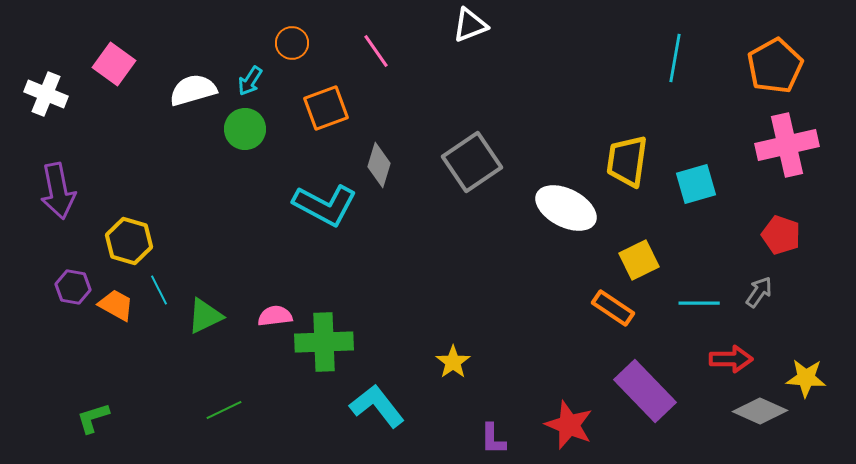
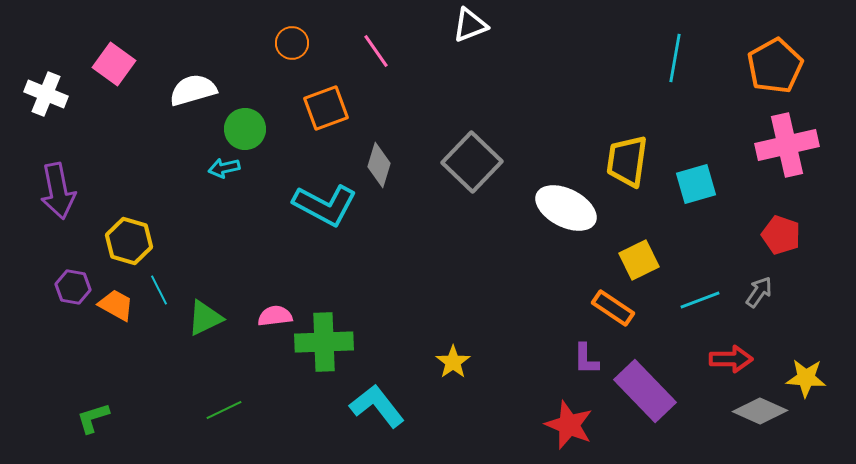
cyan arrow at (250, 81): moved 26 px left, 87 px down; rotated 44 degrees clockwise
gray square at (472, 162): rotated 12 degrees counterclockwise
cyan line at (699, 303): moved 1 px right, 3 px up; rotated 21 degrees counterclockwise
green triangle at (205, 316): moved 2 px down
purple L-shape at (493, 439): moved 93 px right, 80 px up
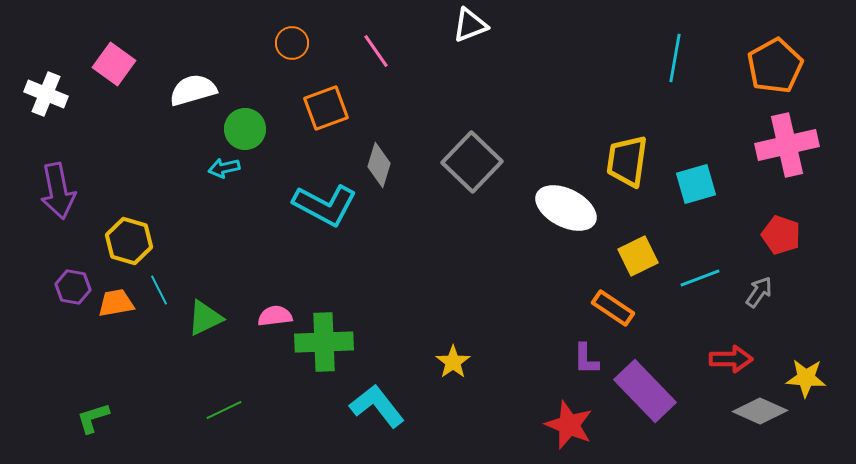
yellow square at (639, 260): moved 1 px left, 4 px up
cyan line at (700, 300): moved 22 px up
orange trapezoid at (116, 305): moved 2 px up; rotated 39 degrees counterclockwise
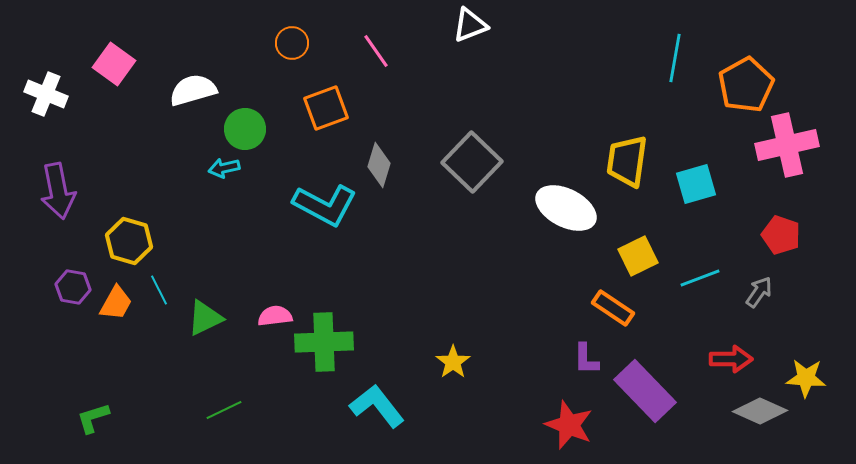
orange pentagon at (775, 66): moved 29 px left, 19 px down
orange trapezoid at (116, 303): rotated 129 degrees clockwise
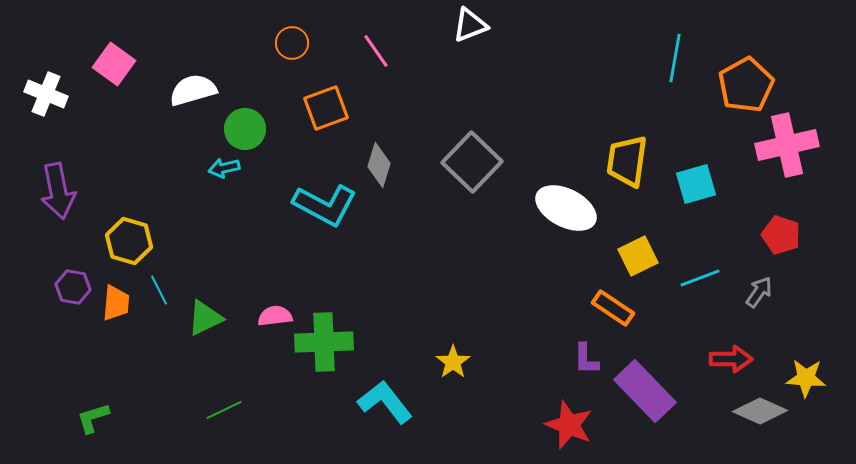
orange trapezoid at (116, 303): rotated 24 degrees counterclockwise
cyan L-shape at (377, 406): moved 8 px right, 4 px up
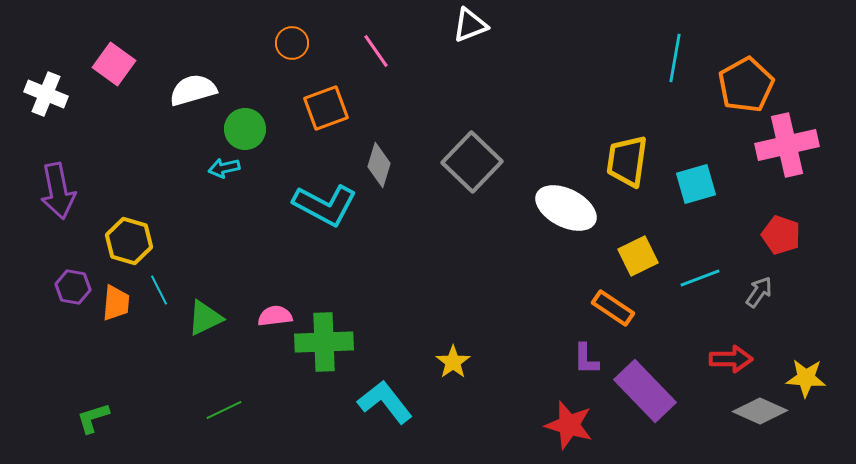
red star at (569, 425): rotated 6 degrees counterclockwise
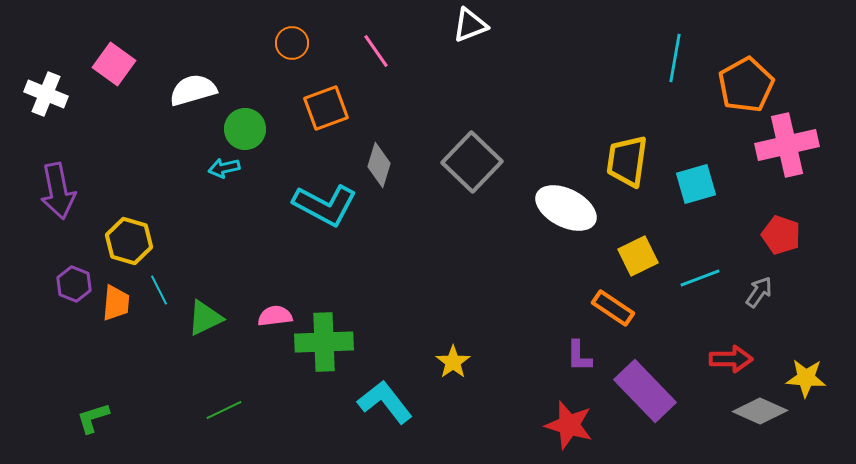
purple hexagon at (73, 287): moved 1 px right, 3 px up; rotated 12 degrees clockwise
purple L-shape at (586, 359): moved 7 px left, 3 px up
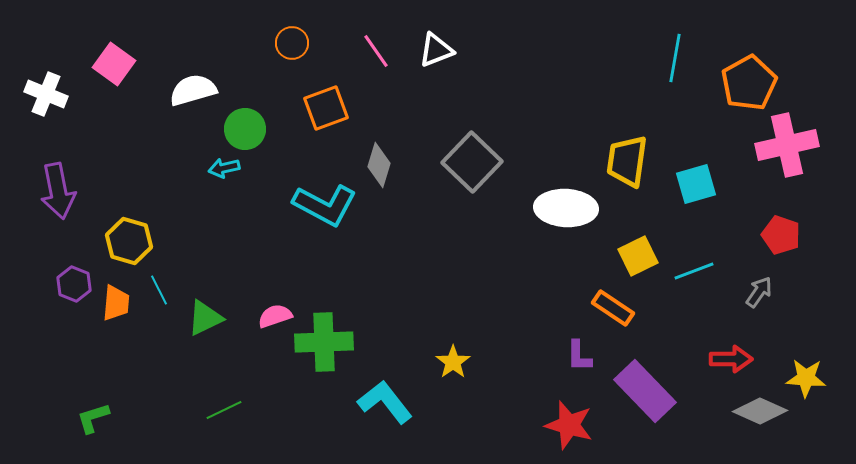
white triangle at (470, 25): moved 34 px left, 25 px down
orange pentagon at (746, 85): moved 3 px right, 2 px up
white ellipse at (566, 208): rotated 24 degrees counterclockwise
cyan line at (700, 278): moved 6 px left, 7 px up
pink semicircle at (275, 316): rotated 12 degrees counterclockwise
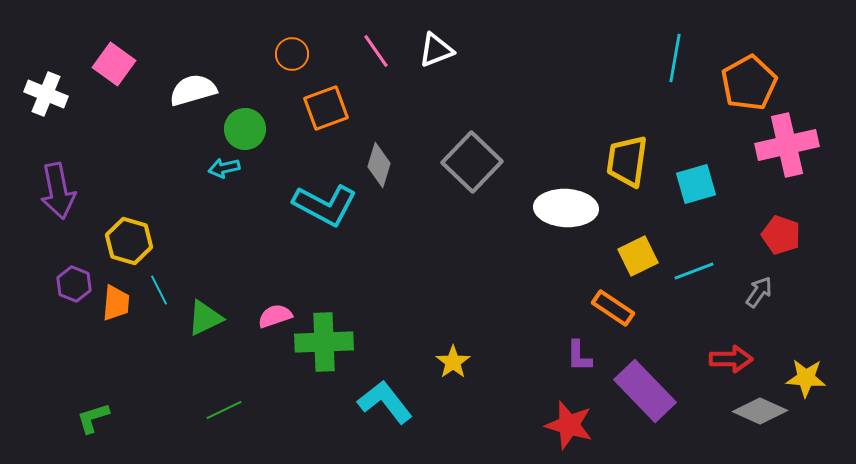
orange circle at (292, 43): moved 11 px down
